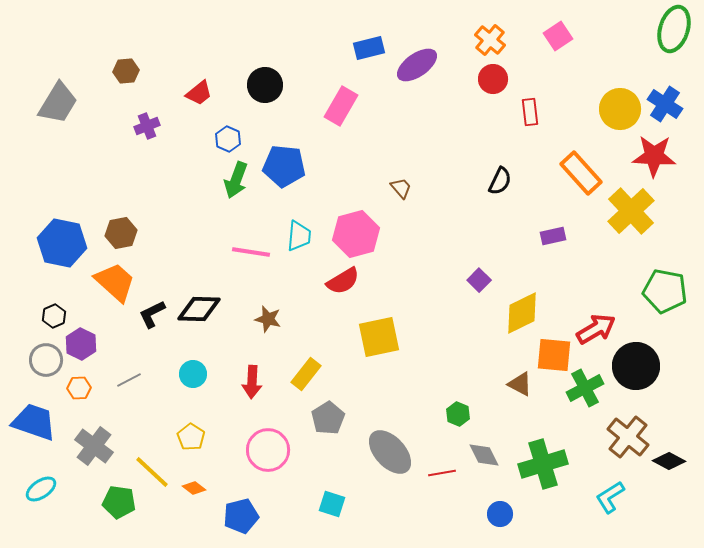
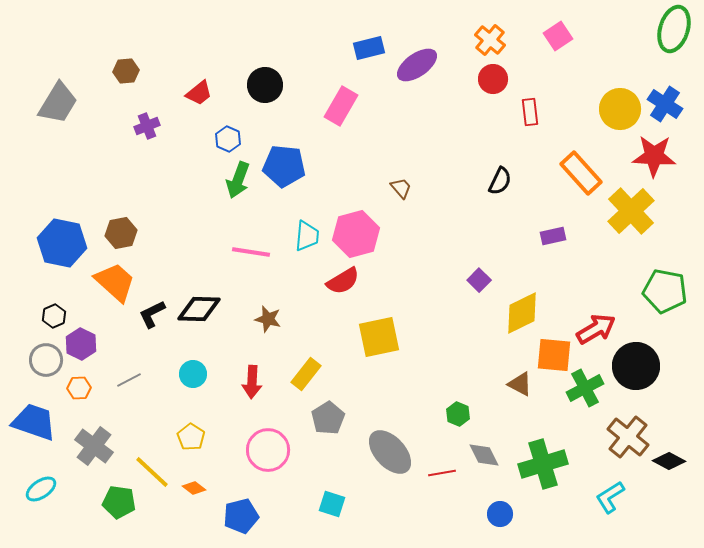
green arrow at (236, 180): moved 2 px right
cyan trapezoid at (299, 236): moved 8 px right
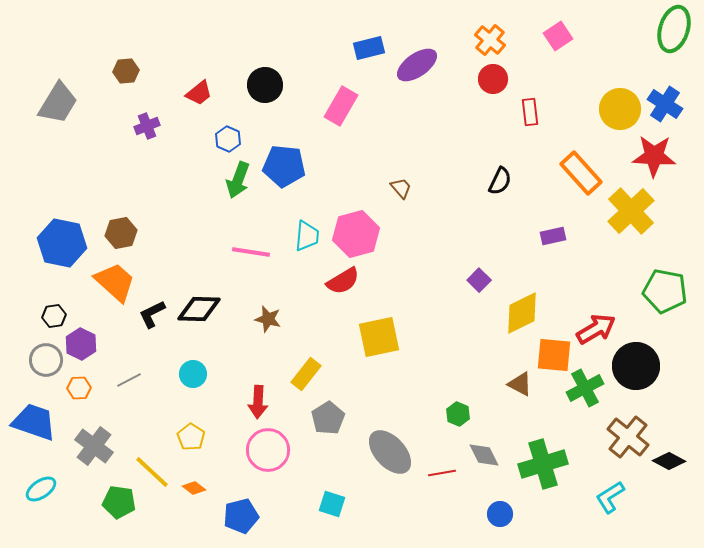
black hexagon at (54, 316): rotated 15 degrees clockwise
red arrow at (252, 382): moved 6 px right, 20 px down
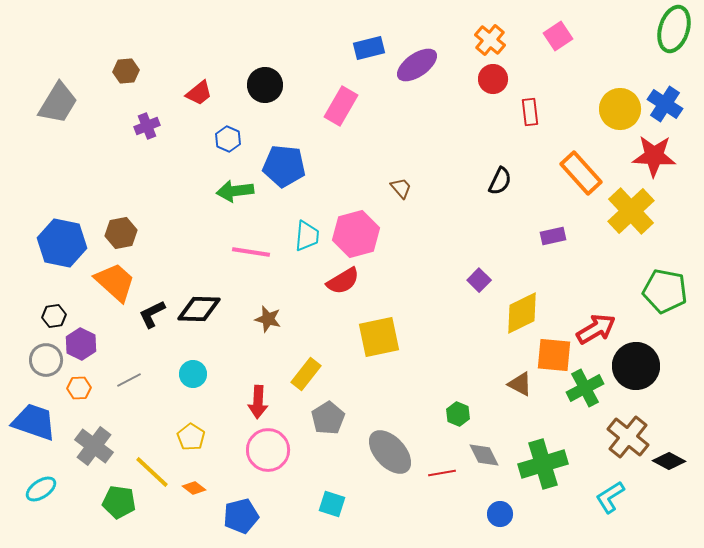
green arrow at (238, 180): moved 3 px left, 11 px down; rotated 63 degrees clockwise
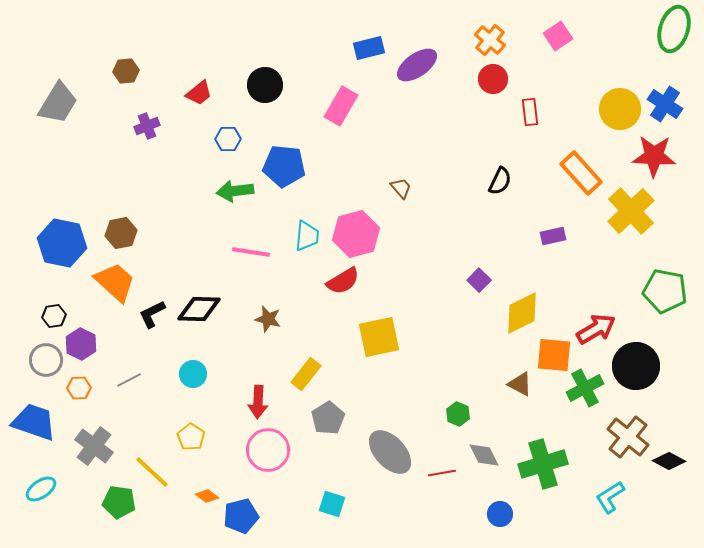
blue hexagon at (228, 139): rotated 25 degrees counterclockwise
orange diamond at (194, 488): moved 13 px right, 8 px down
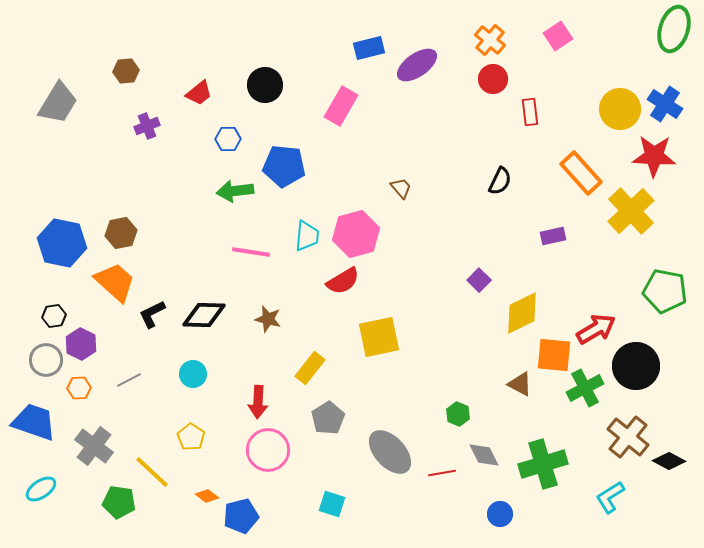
black diamond at (199, 309): moved 5 px right, 6 px down
yellow rectangle at (306, 374): moved 4 px right, 6 px up
